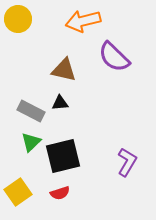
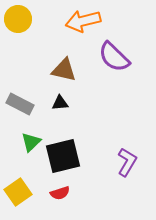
gray rectangle: moved 11 px left, 7 px up
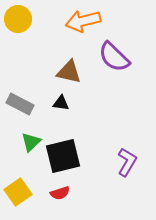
brown triangle: moved 5 px right, 2 px down
black triangle: moved 1 px right; rotated 12 degrees clockwise
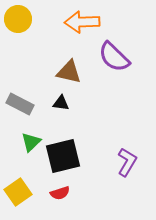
orange arrow: moved 1 px left, 1 px down; rotated 12 degrees clockwise
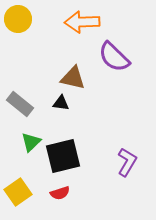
brown triangle: moved 4 px right, 6 px down
gray rectangle: rotated 12 degrees clockwise
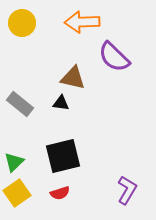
yellow circle: moved 4 px right, 4 px down
green triangle: moved 17 px left, 20 px down
purple L-shape: moved 28 px down
yellow square: moved 1 px left, 1 px down
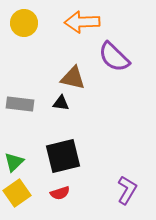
yellow circle: moved 2 px right
gray rectangle: rotated 32 degrees counterclockwise
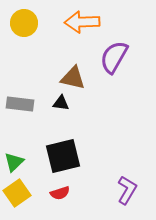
purple semicircle: rotated 76 degrees clockwise
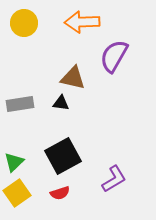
purple semicircle: moved 1 px up
gray rectangle: rotated 16 degrees counterclockwise
black square: rotated 15 degrees counterclockwise
purple L-shape: moved 13 px left, 11 px up; rotated 28 degrees clockwise
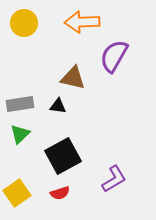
black triangle: moved 3 px left, 3 px down
green triangle: moved 6 px right, 28 px up
